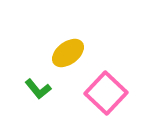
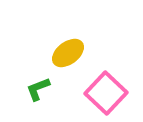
green L-shape: rotated 108 degrees clockwise
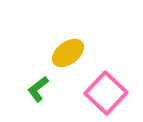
green L-shape: rotated 16 degrees counterclockwise
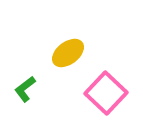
green L-shape: moved 13 px left
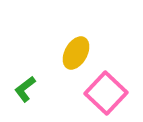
yellow ellipse: moved 8 px right; rotated 24 degrees counterclockwise
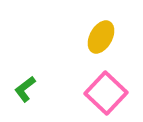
yellow ellipse: moved 25 px right, 16 px up
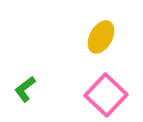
pink square: moved 2 px down
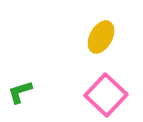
green L-shape: moved 5 px left, 3 px down; rotated 20 degrees clockwise
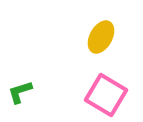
pink square: rotated 12 degrees counterclockwise
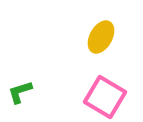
pink square: moved 1 px left, 2 px down
